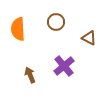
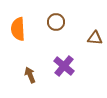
brown triangle: moved 6 px right; rotated 21 degrees counterclockwise
purple cross: rotated 10 degrees counterclockwise
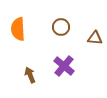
brown circle: moved 5 px right, 5 px down
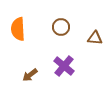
brown arrow: rotated 105 degrees counterclockwise
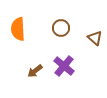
brown circle: moved 1 px down
brown triangle: rotated 35 degrees clockwise
brown arrow: moved 5 px right, 4 px up
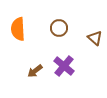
brown circle: moved 2 px left
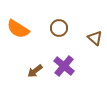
orange semicircle: rotated 55 degrees counterclockwise
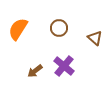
orange semicircle: rotated 90 degrees clockwise
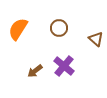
brown triangle: moved 1 px right, 1 px down
